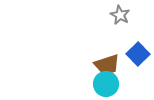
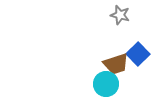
gray star: rotated 12 degrees counterclockwise
brown trapezoid: moved 9 px right, 1 px up
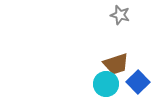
blue square: moved 28 px down
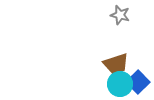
cyan circle: moved 14 px right
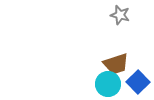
cyan circle: moved 12 px left
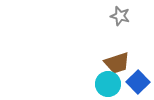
gray star: moved 1 px down
brown trapezoid: moved 1 px right, 1 px up
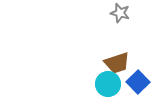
gray star: moved 3 px up
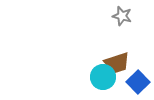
gray star: moved 2 px right, 3 px down
cyan circle: moved 5 px left, 7 px up
